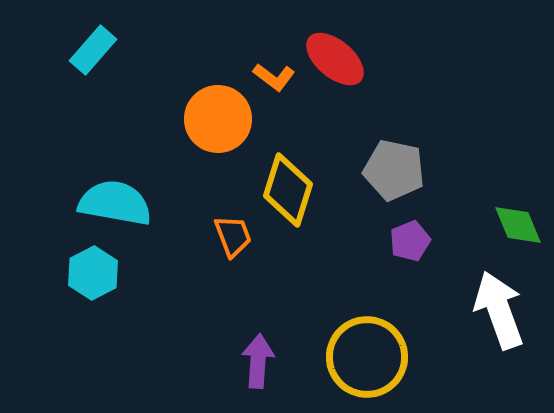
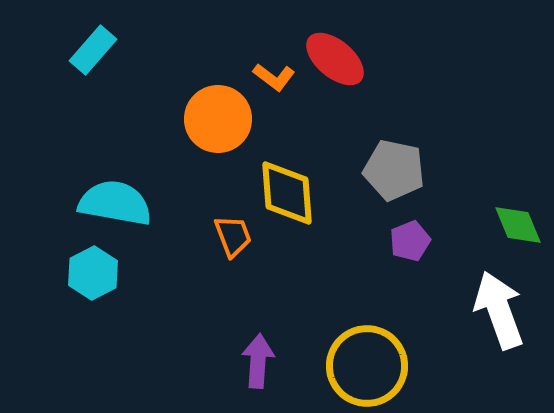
yellow diamond: moved 1 px left, 3 px down; rotated 22 degrees counterclockwise
yellow circle: moved 9 px down
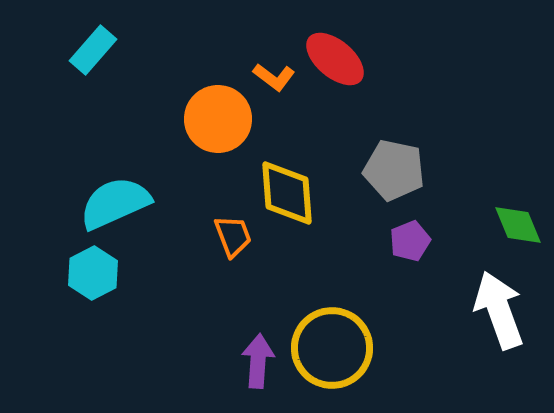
cyan semicircle: rotated 34 degrees counterclockwise
yellow circle: moved 35 px left, 18 px up
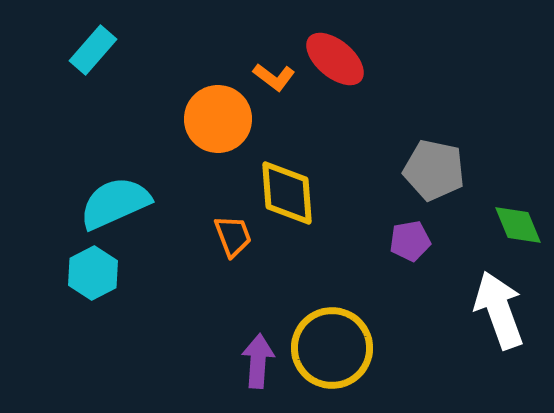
gray pentagon: moved 40 px right
purple pentagon: rotated 12 degrees clockwise
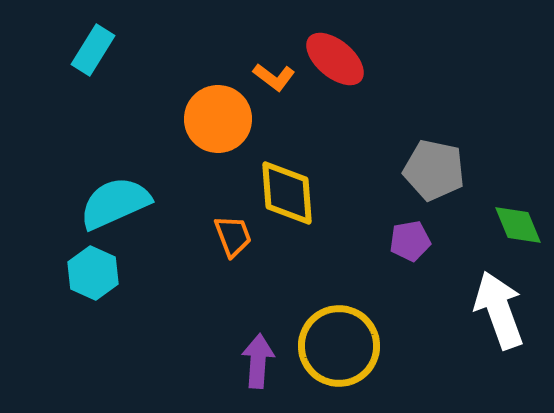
cyan rectangle: rotated 9 degrees counterclockwise
cyan hexagon: rotated 9 degrees counterclockwise
yellow circle: moved 7 px right, 2 px up
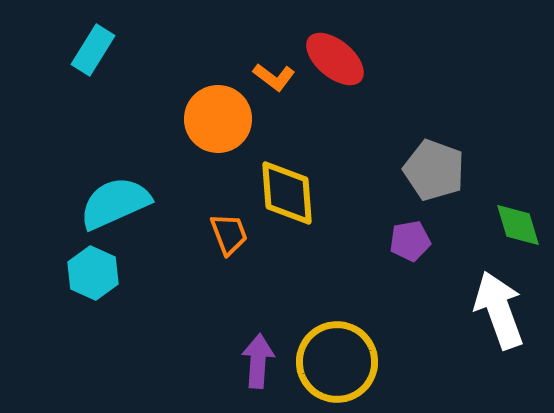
gray pentagon: rotated 8 degrees clockwise
green diamond: rotated 6 degrees clockwise
orange trapezoid: moved 4 px left, 2 px up
yellow circle: moved 2 px left, 16 px down
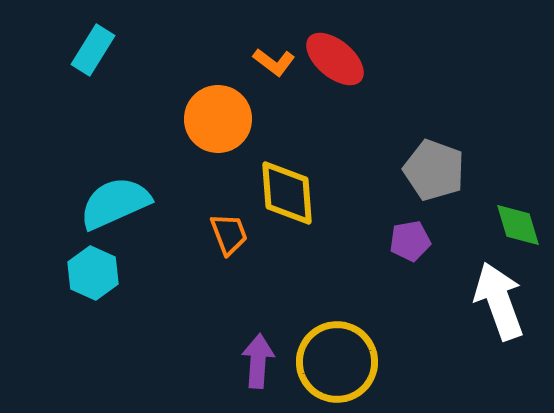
orange L-shape: moved 15 px up
white arrow: moved 9 px up
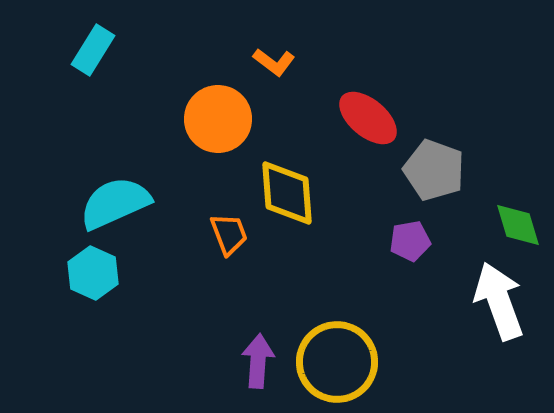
red ellipse: moved 33 px right, 59 px down
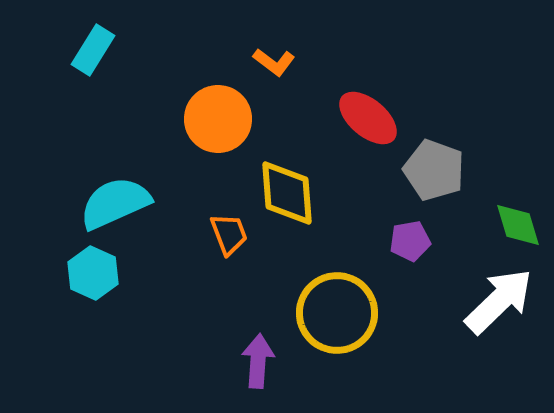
white arrow: rotated 66 degrees clockwise
yellow circle: moved 49 px up
